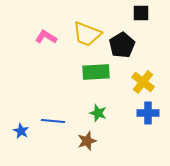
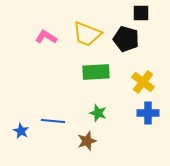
black pentagon: moved 4 px right, 6 px up; rotated 25 degrees counterclockwise
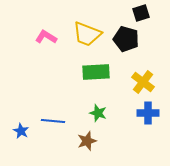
black square: rotated 18 degrees counterclockwise
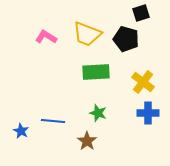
brown star: rotated 18 degrees counterclockwise
